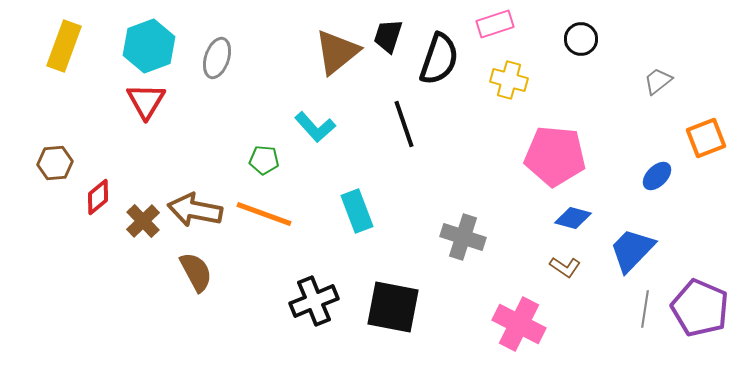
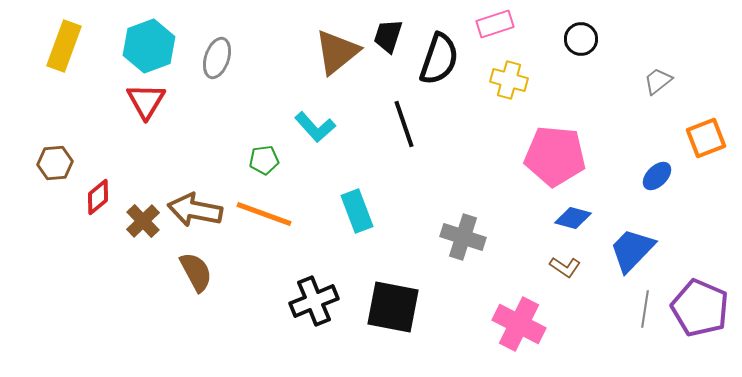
green pentagon: rotated 12 degrees counterclockwise
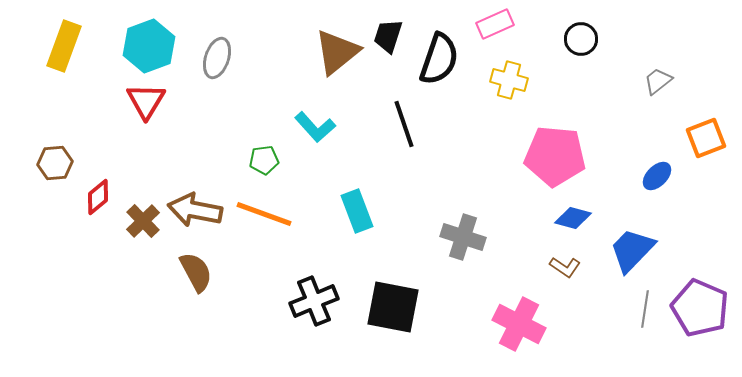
pink rectangle: rotated 6 degrees counterclockwise
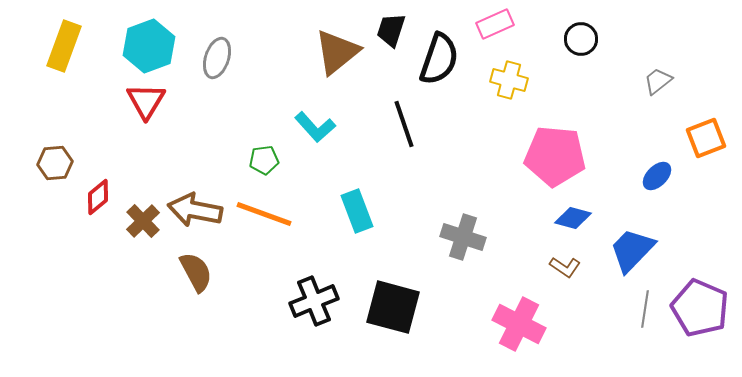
black trapezoid: moved 3 px right, 6 px up
black square: rotated 4 degrees clockwise
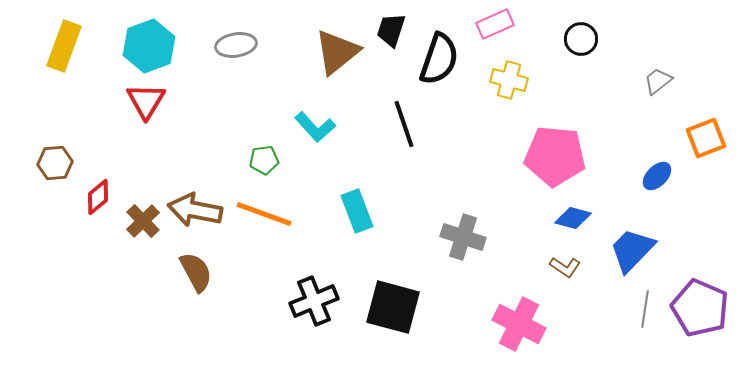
gray ellipse: moved 19 px right, 13 px up; rotated 63 degrees clockwise
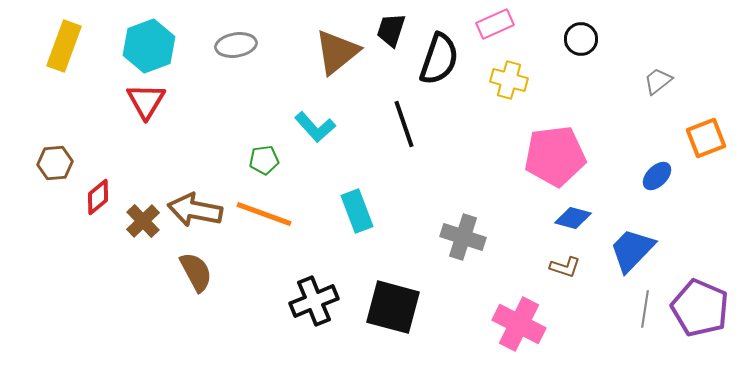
pink pentagon: rotated 12 degrees counterclockwise
brown L-shape: rotated 16 degrees counterclockwise
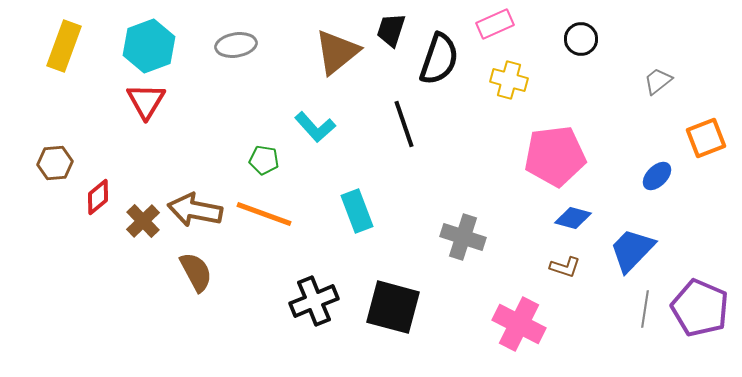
green pentagon: rotated 16 degrees clockwise
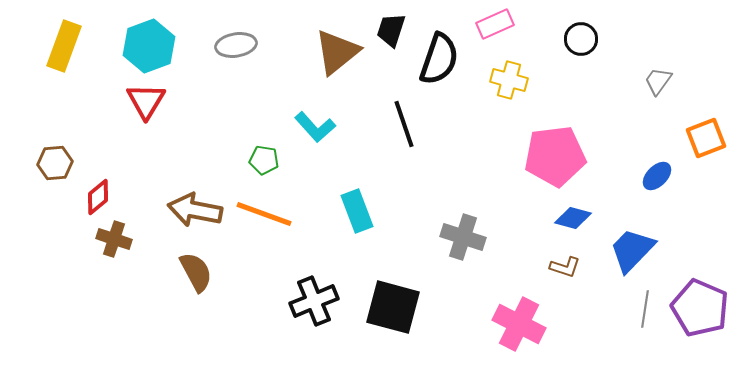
gray trapezoid: rotated 16 degrees counterclockwise
brown cross: moved 29 px left, 18 px down; rotated 28 degrees counterclockwise
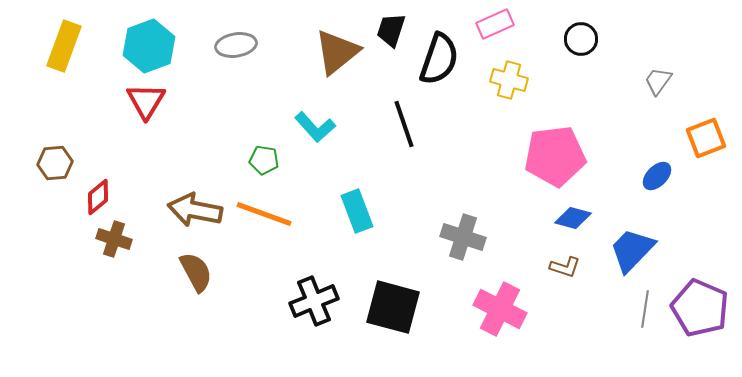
pink cross: moved 19 px left, 15 px up
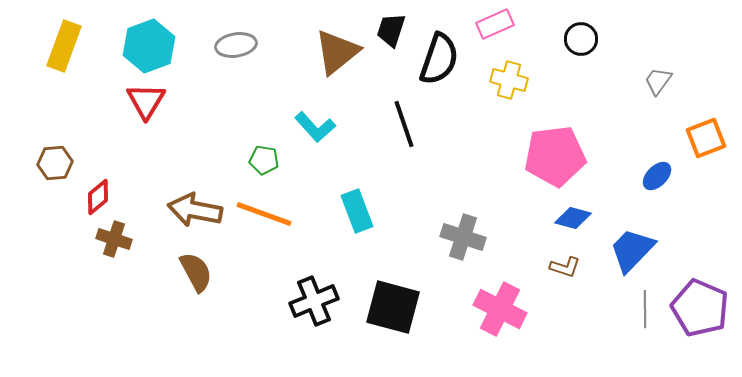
gray line: rotated 9 degrees counterclockwise
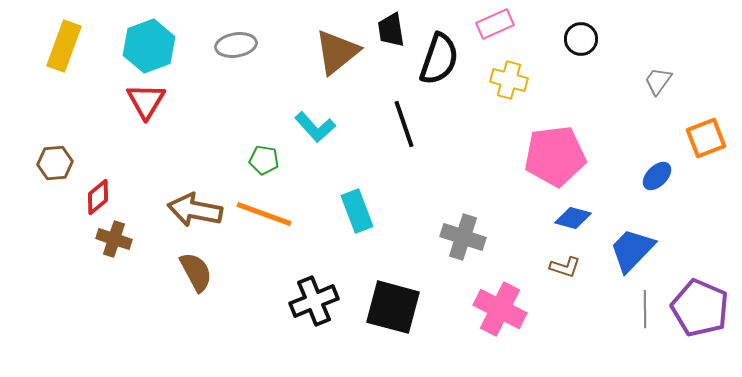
black trapezoid: rotated 27 degrees counterclockwise
